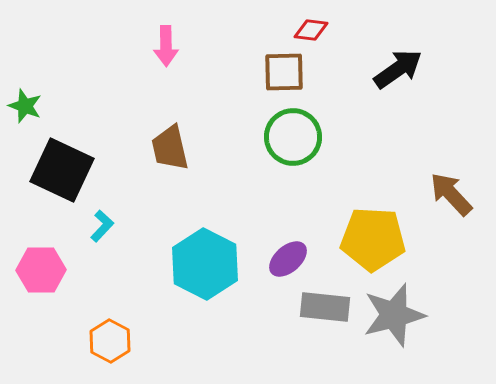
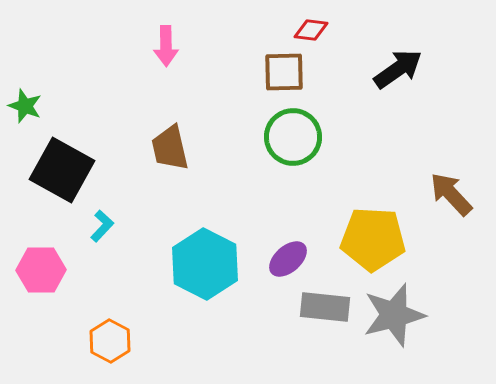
black square: rotated 4 degrees clockwise
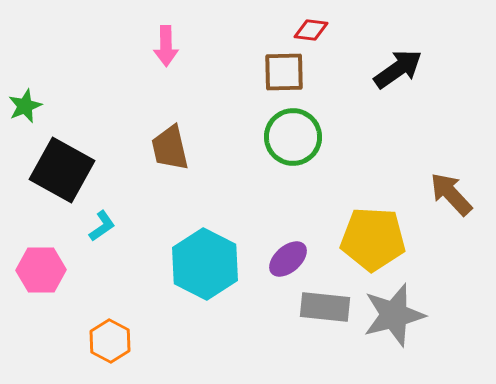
green star: rotated 28 degrees clockwise
cyan L-shape: rotated 12 degrees clockwise
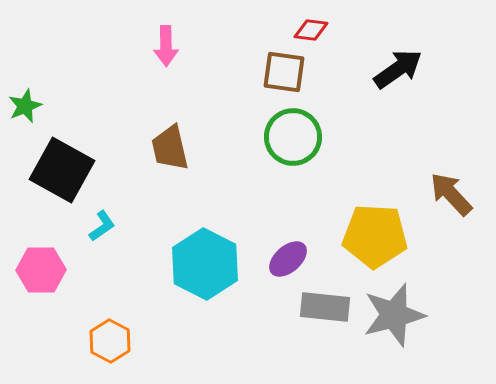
brown square: rotated 9 degrees clockwise
yellow pentagon: moved 2 px right, 3 px up
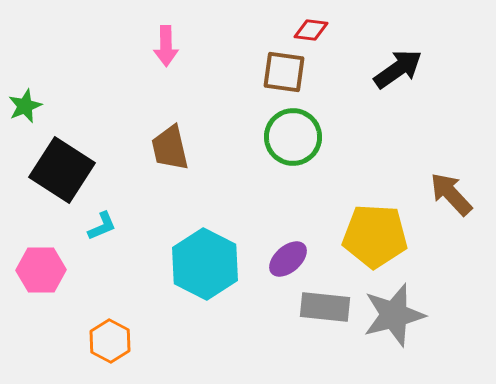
black square: rotated 4 degrees clockwise
cyan L-shape: rotated 12 degrees clockwise
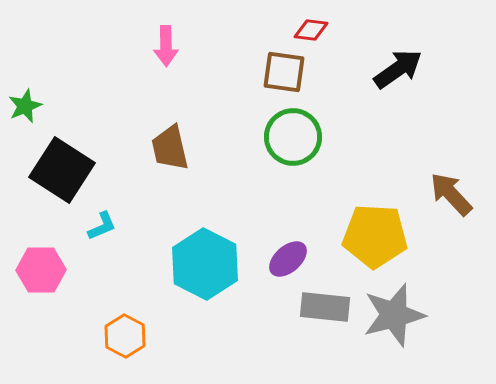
orange hexagon: moved 15 px right, 5 px up
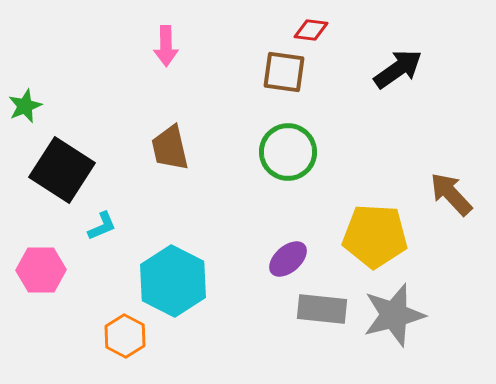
green circle: moved 5 px left, 15 px down
cyan hexagon: moved 32 px left, 17 px down
gray rectangle: moved 3 px left, 2 px down
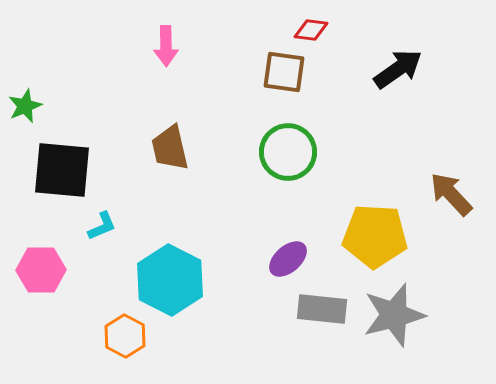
black square: rotated 28 degrees counterclockwise
cyan hexagon: moved 3 px left, 1 px up
